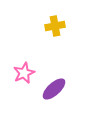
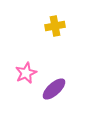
pink star: moved 2 px right
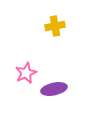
purple ellipse: rotated 30 degrees clockwise
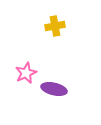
purple ellipse: rotated 25 degrees clockwise
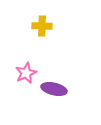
yellow cross: moved 13 px left; rotated 12 degrees clockwise
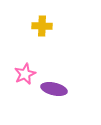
pink star: moved 1 px left, 1 px down
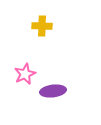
purple ellipse: moved 1 px left, 2 px down; rotated 20 degrees counterclockwise
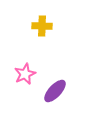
purple ellipse: moved 2 px right; rotated 40 degrees counterclockwise
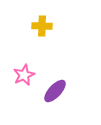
pink star: moved 1 px left, 1 px down
